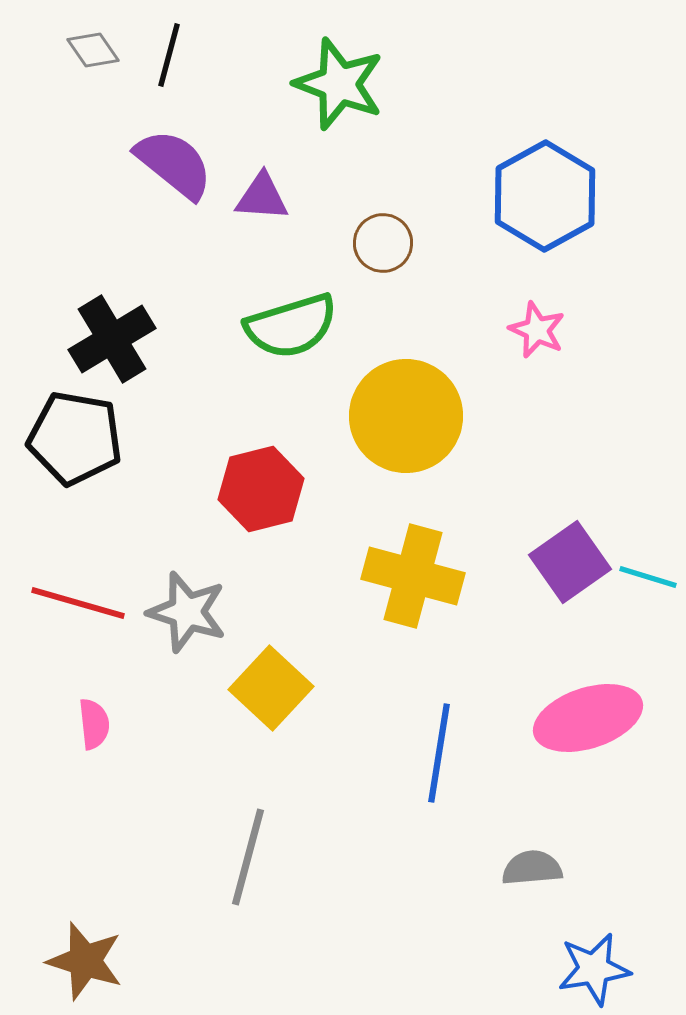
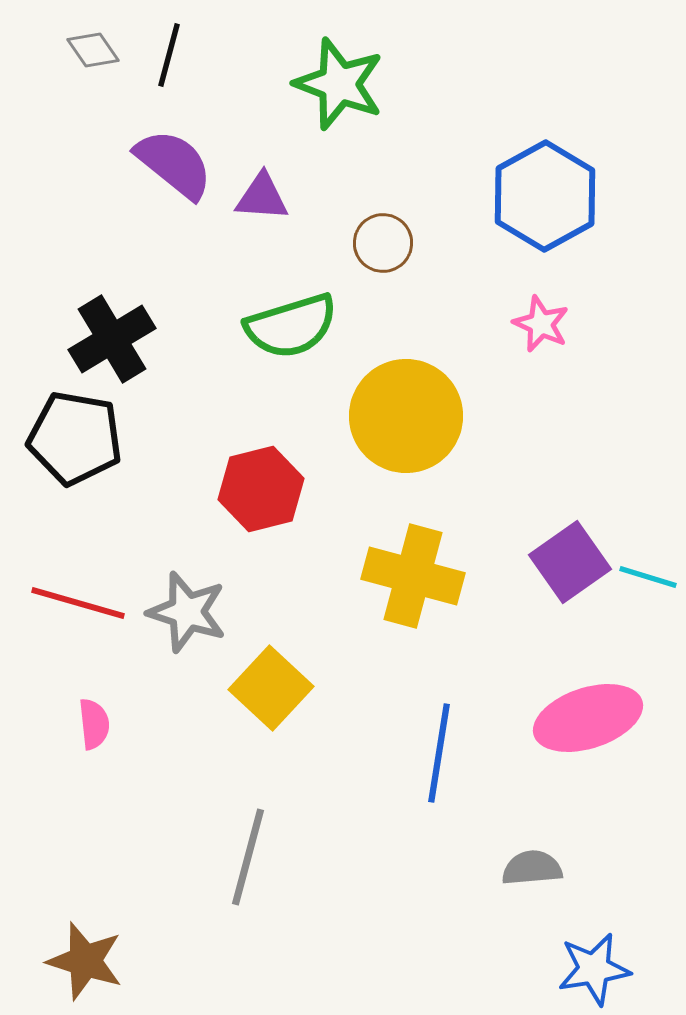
pink star: moved 4 px right, 6 px up
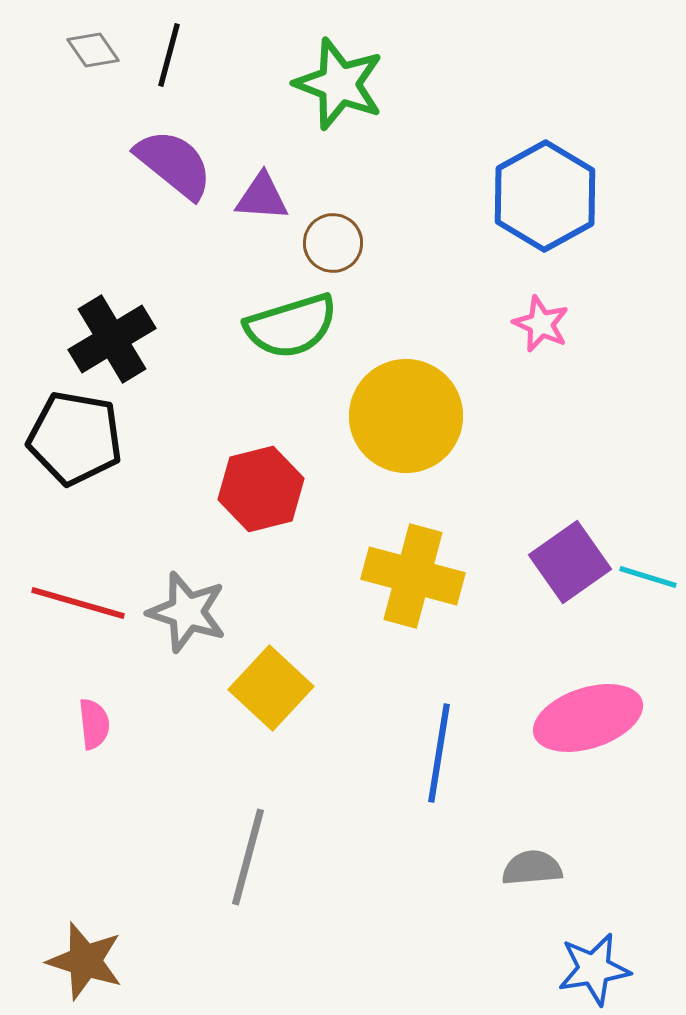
brown circle: moved 50 px left
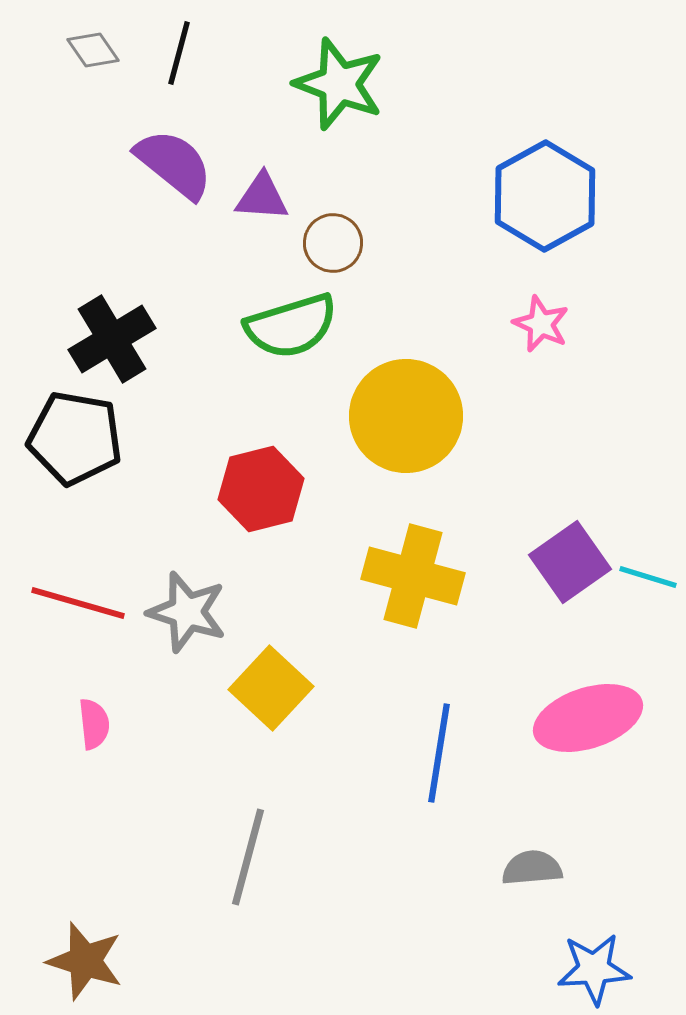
black line: moved 10 px right, 2 px up
blue star: rotated 6 degrees clockwise
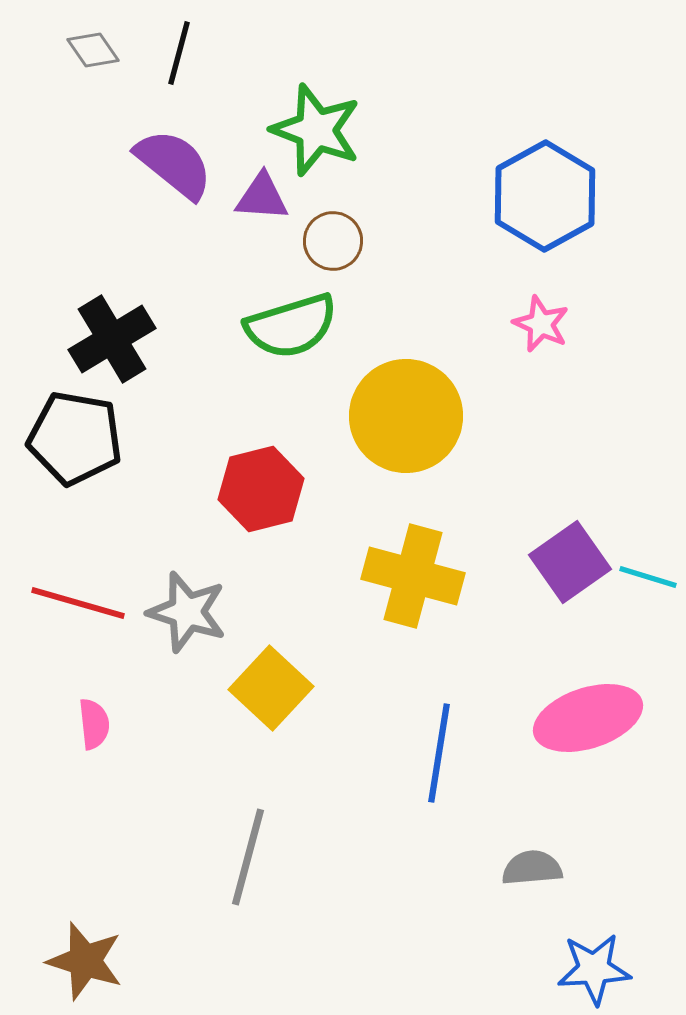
green star: moved 23 px left, 46 px down
brown circle: moved 2 px up
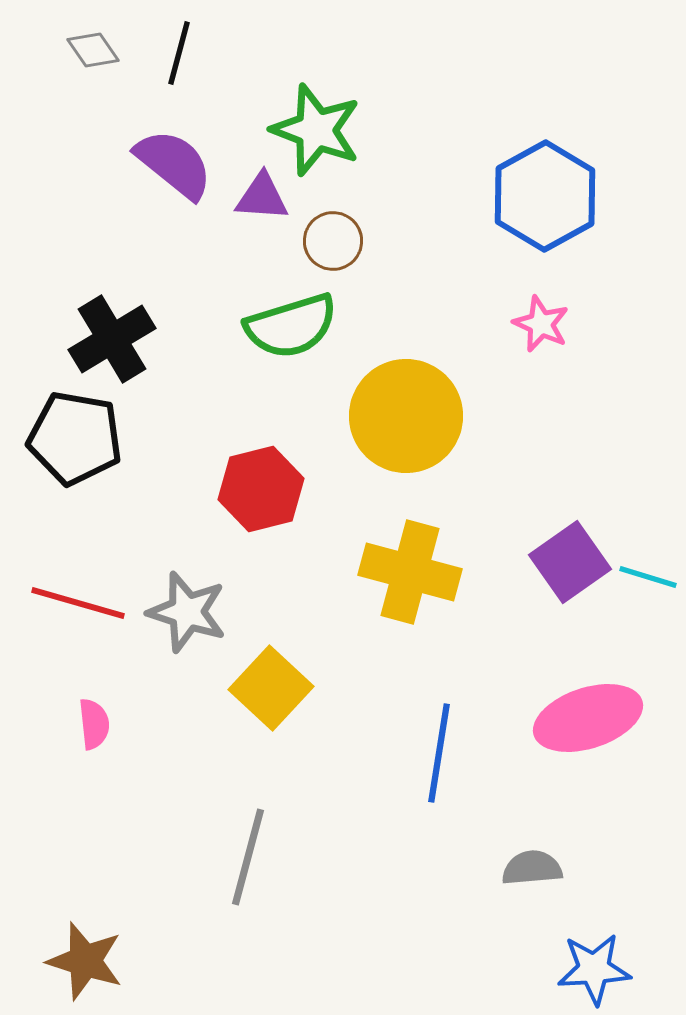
yellow cross: moved 3 px left, 4 px up
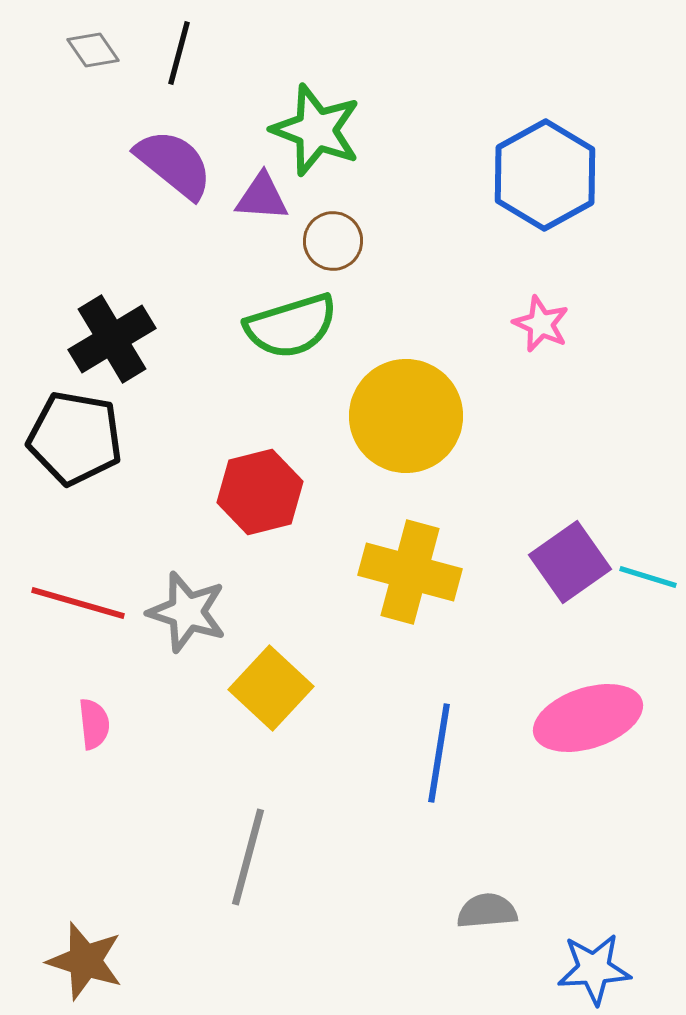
blue hexagon: moved 21 px up
red hexagon: moved 1 px left, 3 px down
gray semicircle: moved 45 px left, 43 px down
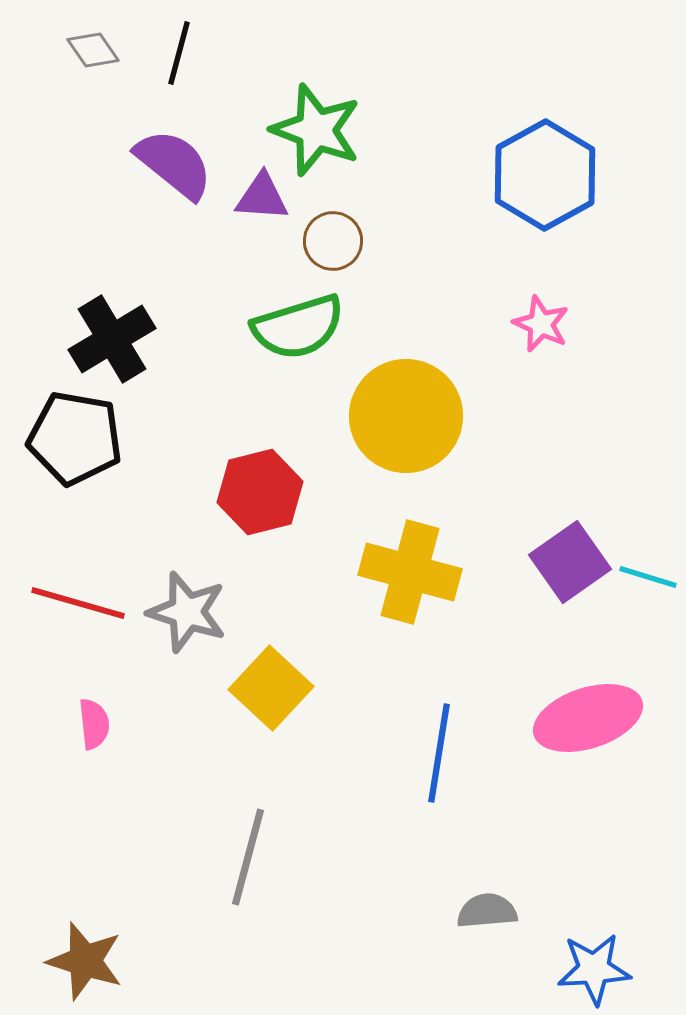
green semicircle: moved 7 px right, 1 px down
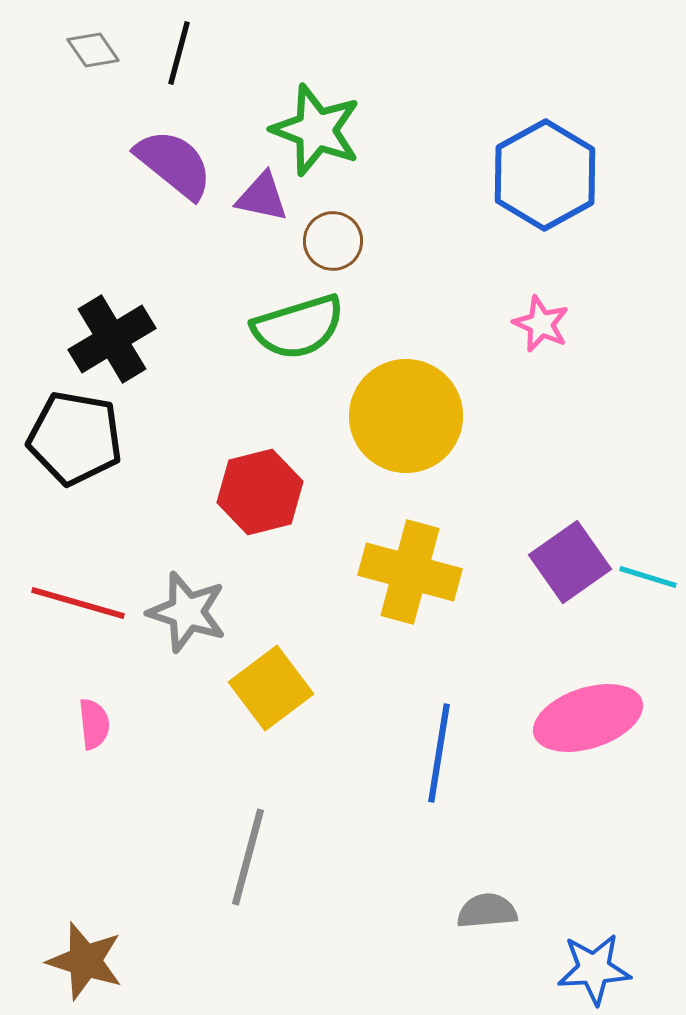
purple triangle: rotated 8 degrees clockwise
yellow square: rotated 10 degrees clockwise
